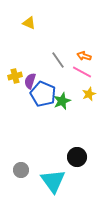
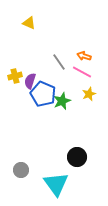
gray line: moved 1 px right, 2 px down
cyan triangle: moved 3 px right, 3 px down
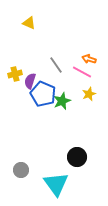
orange arrow: moved 5 px right, 3 px down
gray line: moved 3 px left, 3 px down
yellow cross: moved 2 px up
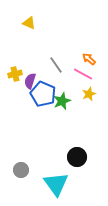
orange arrow: rotated 24 degrees clockwise
pink line: moved 1 px right, 2 px down
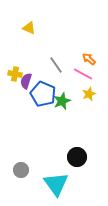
yellow triangle: moved 5 px down
yellow cross: rotated 24 degrees clockwise
purple semicircle: moved 4 px left
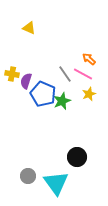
gray line: moved 9 px right, 9 px down
yellow cross: moved 3 px left
gray circle: moved 7 px right, 6 px down
cyan triangle: moved 1 px up
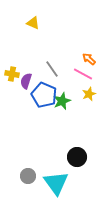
yellow triangle: moved 4 px right, 5 px up
gray line: moved 13 px left, 5 px up
blue pentagon: moved 1 px right, 1 px down
